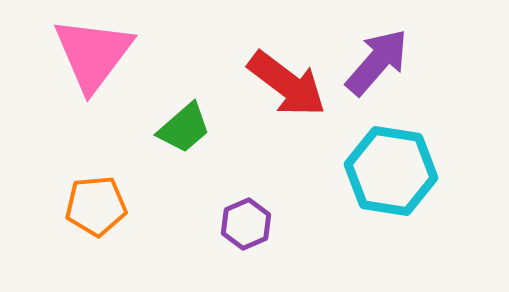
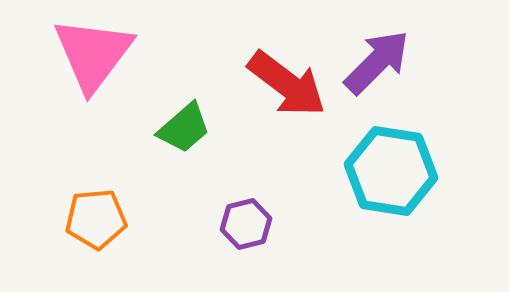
purple arrow: rotated 4 degrees clockwise
orange pentagon: moved 13 px down
purple hexagon: rotated 9 degrees clockwise
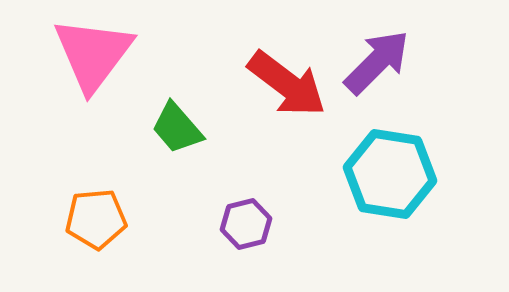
green trapezoid: moved 7 px left; rotated 90 degrees clockwise
cyan hexagon: moved 1 px left, 3 px down
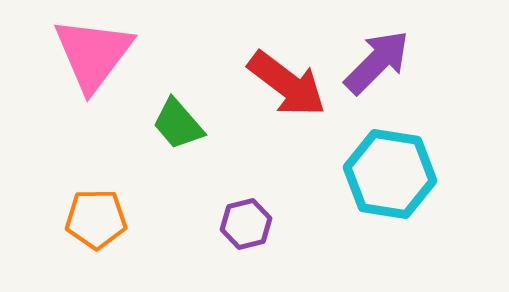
green trapezoid: moved 1 px right, 4 px up
orange pentagon: rotated 4 degrees clockwise
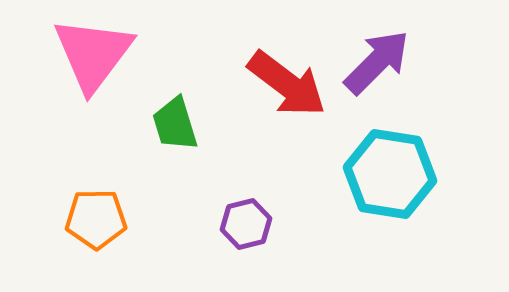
green trapezoid: moved 3 px left; rotated 24 degrees clockwise
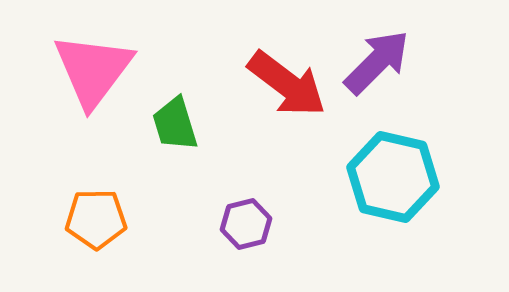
pink triangle: moved 16 px down
cyan hexagon: moved 3 px right, 3 px down; rotated 4 degrees clockwise
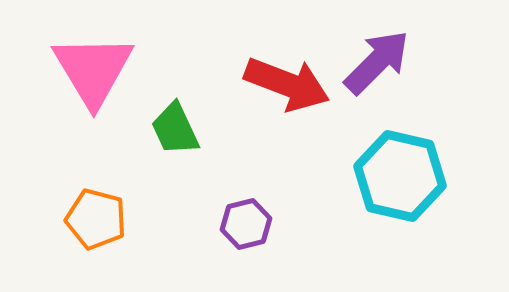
pink triangle: rotated 8 degrees counterclockwise
red arrow: rotated 16 degrees counterclockwise
green trapezoid: moved 5 px down; rotated 8 degrees counterclockwise
cyan hexagon: moved 7 px right, 1 px up
orange pentagon: rotated 16 degrees clockwise
